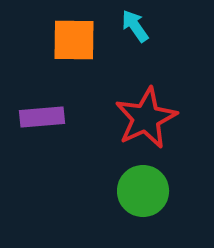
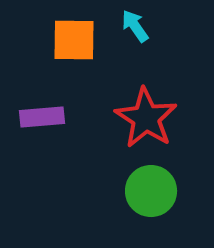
red star: rotated 14 degrees counterclockwise
green circle: moved 8 px right
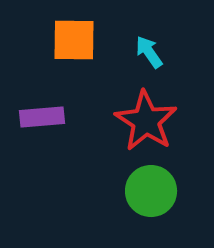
cyan arrow: moved 14 px right, 26 px down
red star: moved 3 px down
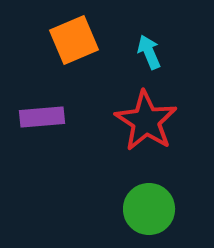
orange square: rotated 24 degrees counterclockwise
cyan arrow: rotated 12 degrees clockwise
green circle: moved 2 px left, 18 px down
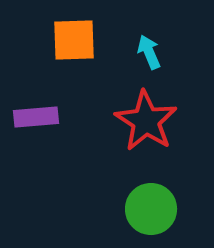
orange square: rotated 21 degrees clockwise
purple rectangle: moved 6 px left
green circle: moved 2 px right
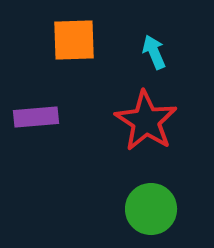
cyan arrow: moved 5 px right
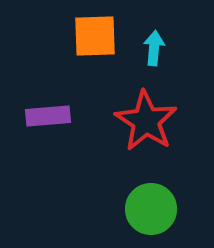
orange square: moved 21 px right, 4 px up
cyan arrow: moved 4 px up; rotated 28 degrees clockwise
purple rectangle: moved 12 px right, 1 px up
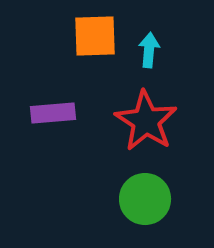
cyan arrow: moved 5 px left, 2 px down
purple rectangle: moved 5 px right, 3 px up
green circle: moved 6 px left, 10 px up
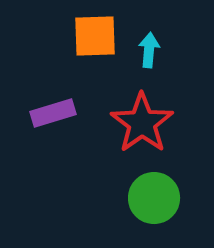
purple rectangle: rotated 12 degrees counterclockwise
red star: moved 4 px left, 2 px down; rotated 4 degrees clockwise
green circle: moved 9 px right, 1 px up
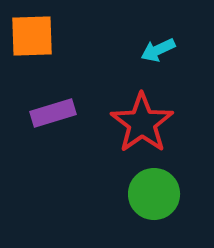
orange square: moved 63 px left
cyan arrow: moved 9 px right; rotated 120 degrees counterclockwise
green circle: moved 4 px up
